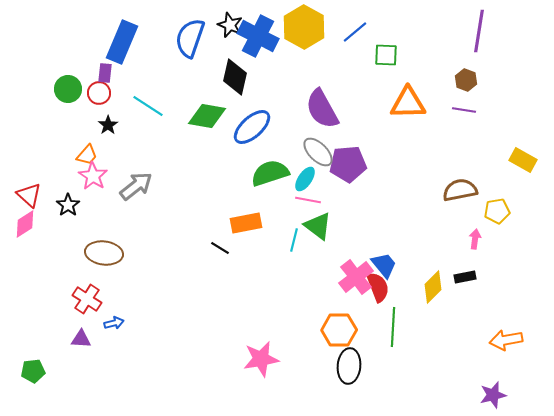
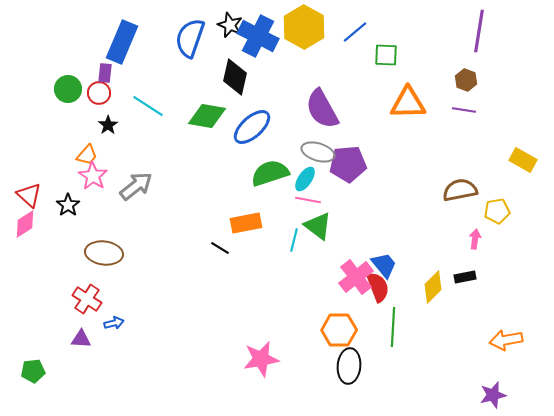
gray ellipse at (318, 152): rotated 28 degrees counterclockwise
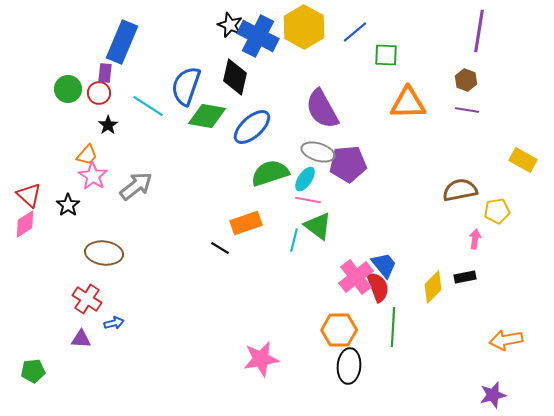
blue semicircle at (190, 38): moved 4 px left, 48 px down
purple line at (464, 110): moved 3 px right
orange rectangle at (246, 223): rotated 8 degrees counterclockwise
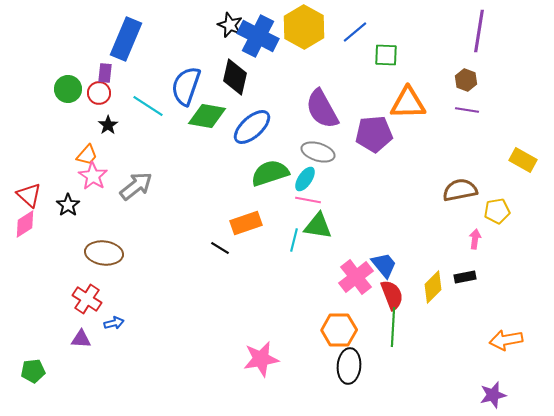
blue rectangle at (122, 42): moved 4 px right, 3 px up
purple pentagon at (348, 164): moved 26 px right, 30 px up
green triangle at (318, 226): rotated 28 degrees counterclockwise
red semicircle at (378, 287): moved 14 px right, 8 px down
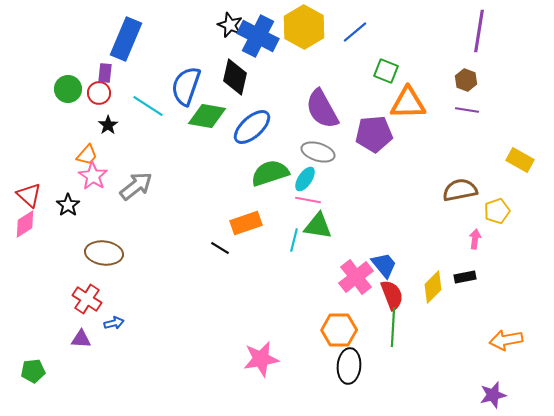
green square at (386, 55): moved 16 px down; rotated 20 degrees clockwise
yellow rectangle at (523, 160): moved 3 px left
yellow pentagon at (497, 211): rotated 10 degrees counterclockwise
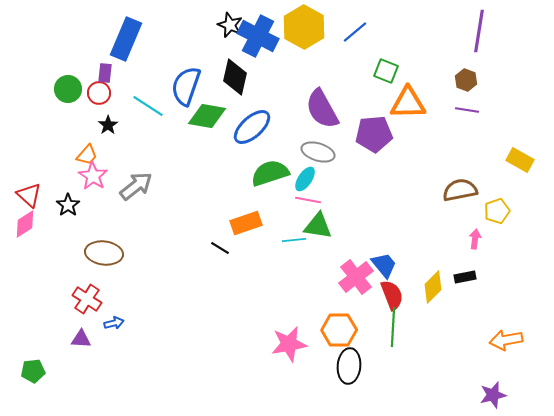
cyan line at (294, 240): rotated 70 degrees clockwise
pink star at (261, 359): moved 28 px right, 15 px up
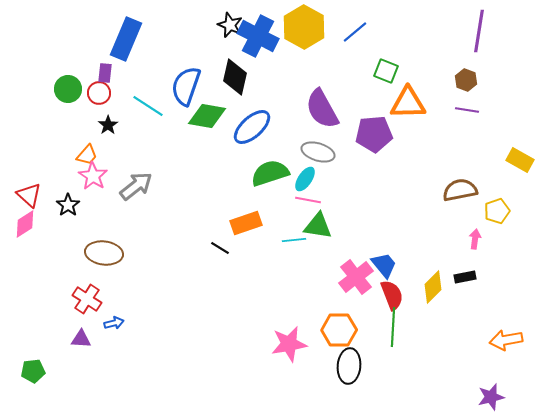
purple star at (493, 395): moved 2 px left, 2 px down
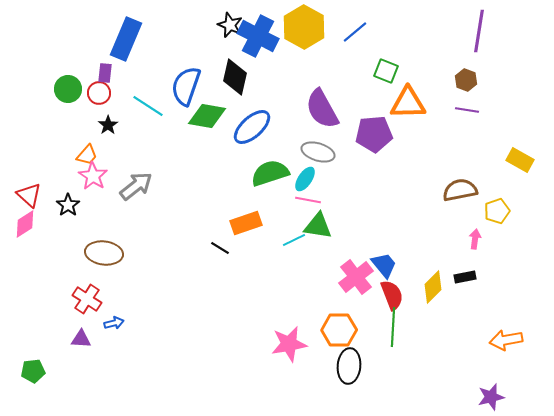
cyan line at (294, 240): rotated 20 degrees counterclockwise
